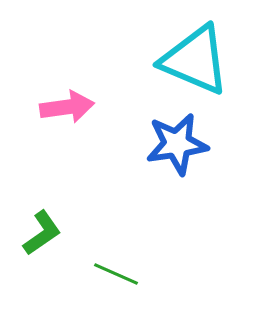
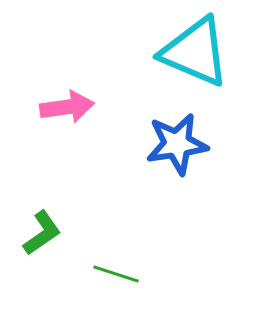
cyan triangle: moved 8 px up
green line: rotated 6 degrees counterclockwise
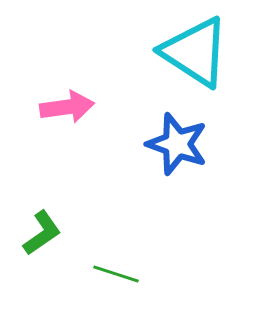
cyan triangle: rotated 10 degrees clockwise
blue star: rotated 28 degrees clockwise
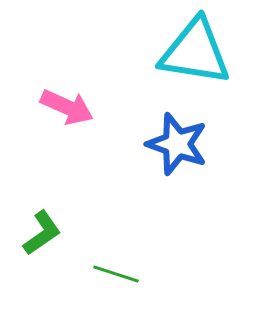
cyan triangle: rotated 24 degrees counterclockwise
pink arrow: rotated 32 degrees clockwise
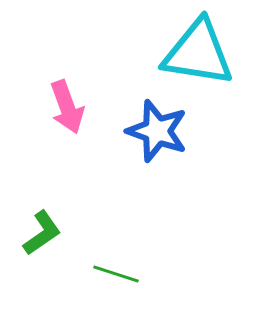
cyan triangle: moved 3 px right, 1 px down
pink arrow: rotated 46 degrees clockwise
blue star: moved 20 px left, 13 px up
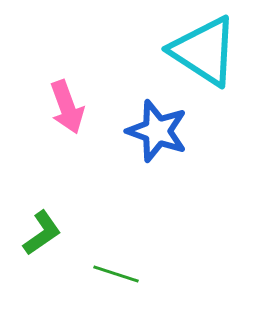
cyan triangle: moved 6 px right, 2 px up; rotated 24 degrees clockwise
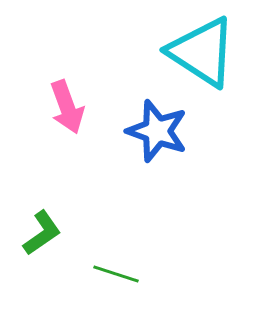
cyan triangle: moved 2 px left, 1 px down
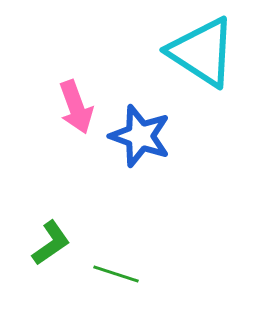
pink arrow: moved 9 px right
blue star: moved 17 px left, 5 px down
green L-shape: moved 9 px right, 10 px down
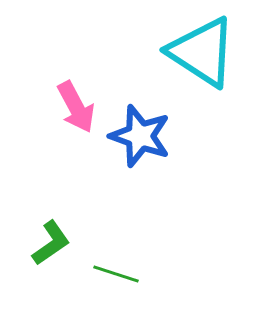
pink arrow: rotated 8 degrees counterclockwise
